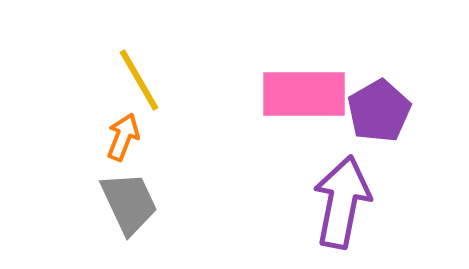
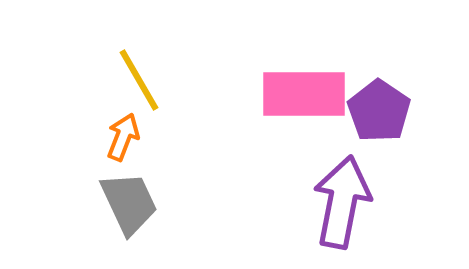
purple pentagon: rotated 8 degrees counterclockwise
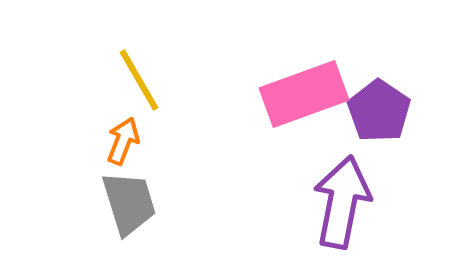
pink rectangle: rotated 20 degrees counterclockwise
orange arrow: moved 4 px down
gray trapezoid: rotated 8 degrees clockwise
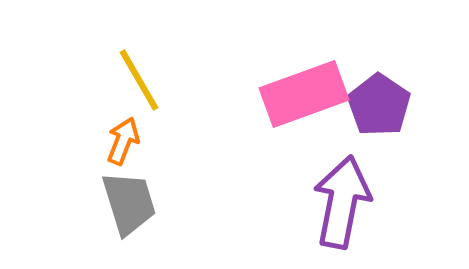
purple pentagon: moved 6 px up
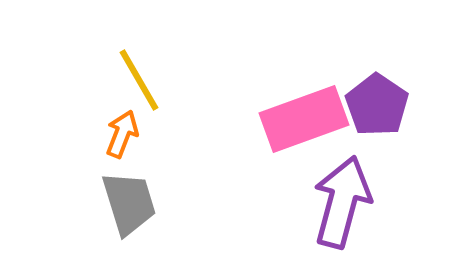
pink rectangle: moved 25 px down
purple pentagon: moved 2 px left
orange arrow: moved 1 px left, 7 px up
purple arrow: rotated 4 degrees clockwise
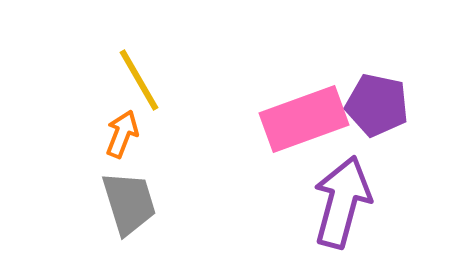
purple pentagon: rotated 22 degrees counterclockwise
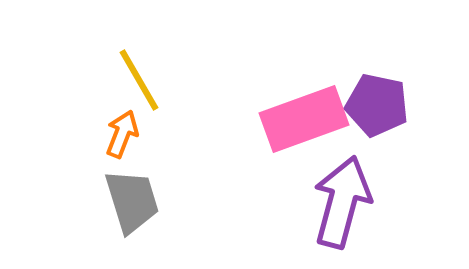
gray trapezoid: moved 3 px right, 2 px up
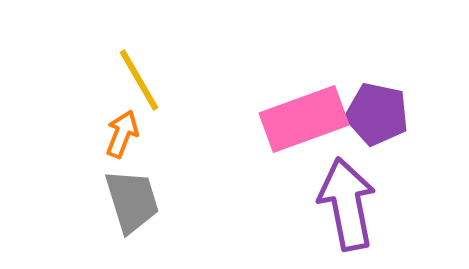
purple pentagon: moved 9 px down
purple arrow: moved 5 px right, 2 px down; rotated 26 degrees counterclockwise
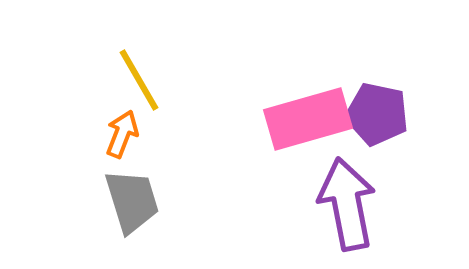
pink rectangle: moved 4 px right; rotated 4 degrees clockwise
